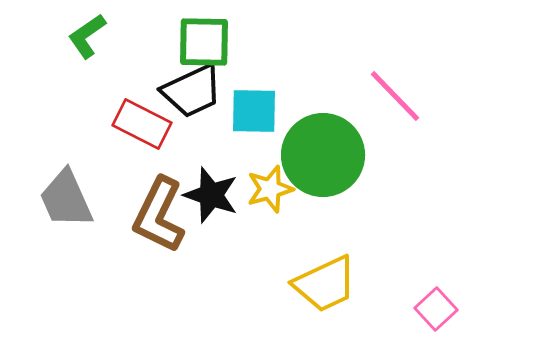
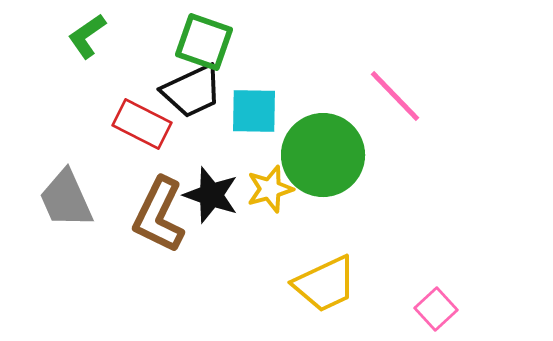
green square: rotated 18 degrees clockwise
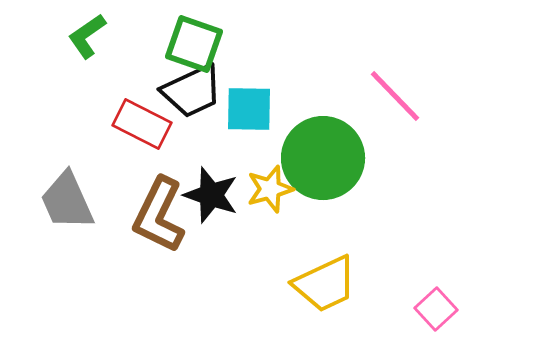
green square: moved 10 px left, 2 px down
cyan square: moved 5 px left, 2 px up
green circle: moved 3 px down
gray trapezoid: moved 1 px right, 2 px down
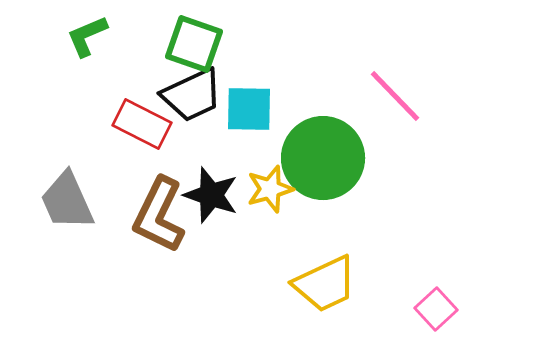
green L-shape: rotated 12 degrees clockwise
black trapezoid: moved 4 px down
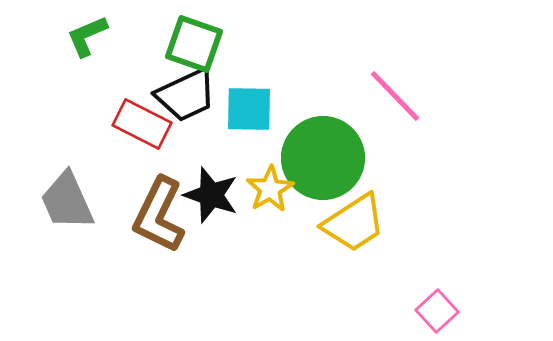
black trapezoid: moved 6 px left
yellow star: rotated 15 degrees counterclockwise
yellow trapezoid: moved 29 px right, 61 px up; rotated 8 degrees counterclockwise
pink square: moved 1 px right, 2 px down
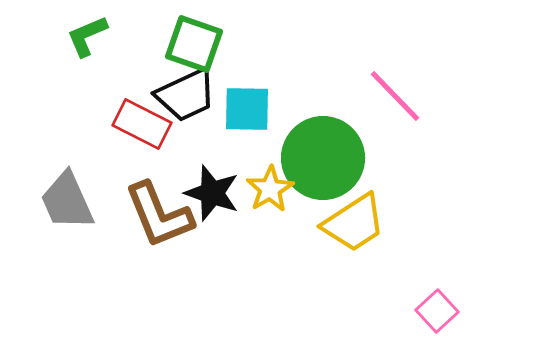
cyan square: moved 2 px left
black star: moved 1 px right, 2 px up
brown L-shape: rotated 48 degrees counterclockwise
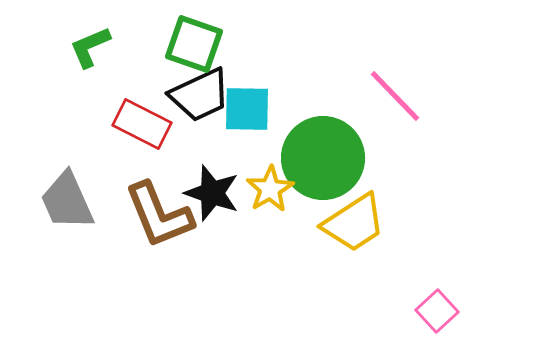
green L-shape: moved 3 px right, 11 px down
black trapezoid: moved 14 px right
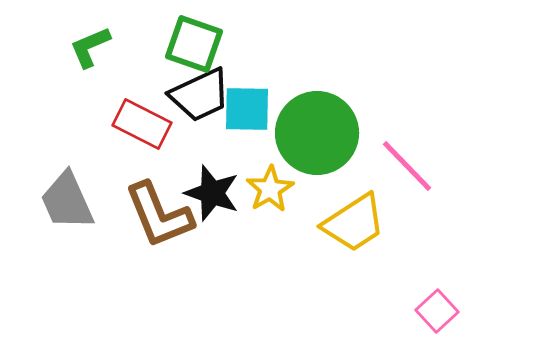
pink line: moved 12 px right, 70 px down
green circle: moved 6 px left, 25 px up
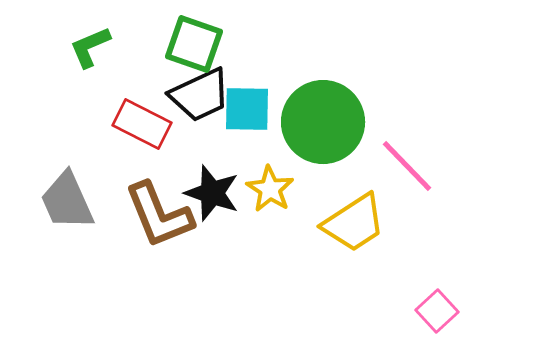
green circle: moved 6 px right, 11 px up
yellow star: rotated 9 degrees counterclockwise
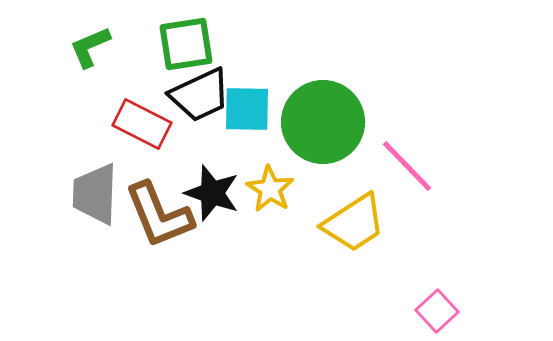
green square: moved 8 px left; rotated 28 degrees counterclockwise
gray trapezoid: moved 28 px right, 7 px up; rotated 26 degrees clockwise
